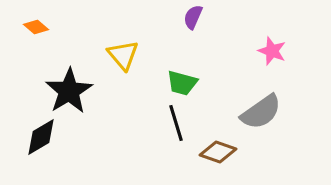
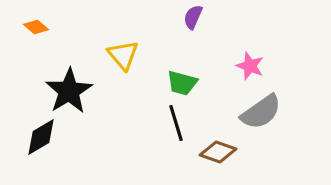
pink star: moved 22 px left, 15 px down
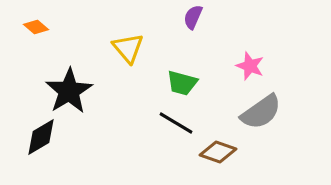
yellow triangle: moved 5 px right, 7 px up
black line: rotated 42 degrees counterclockwise
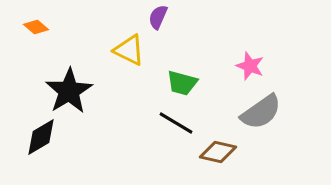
purple semicircle: moved 35 px left
yellow triangle: moved 1 px right, 2 px down; rotated 24 degrees counterclockwise
brown diamond: rotated 6 degrees counterclockwise
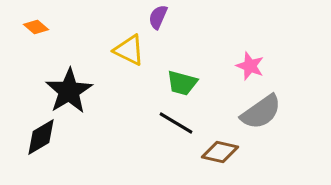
brown diamond: moved 2 px right
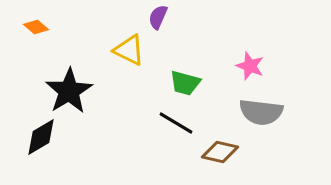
green trapezoid: moved 3 px right
gray semicircle: rotated 42 degrees clockwise
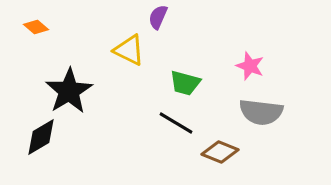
brown diamond: rotated 9 degrees clockwise
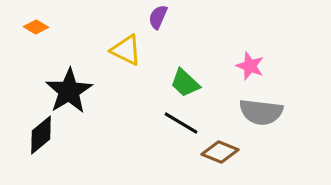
orange diamond: rotated 10 degrees counterclockwise
yellow triangle: moved 3 px left
green trapezoid: rotated 28 degrees clockwise
black line: moved 5 px right
black diamond: moved 2 px up; rotated 9 degrees counterclockwise
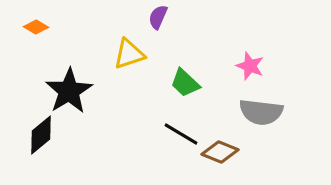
yellow triangle: moved 3 px right, 4 px down; rotated 44 degrees counterclockwise
black line: moved 11 px down
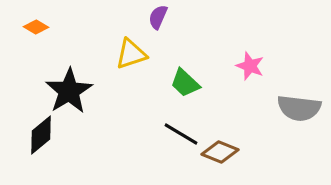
yellow triangle: moved 2 px right
gray semicircle: moved 38 px right, 4 px up
